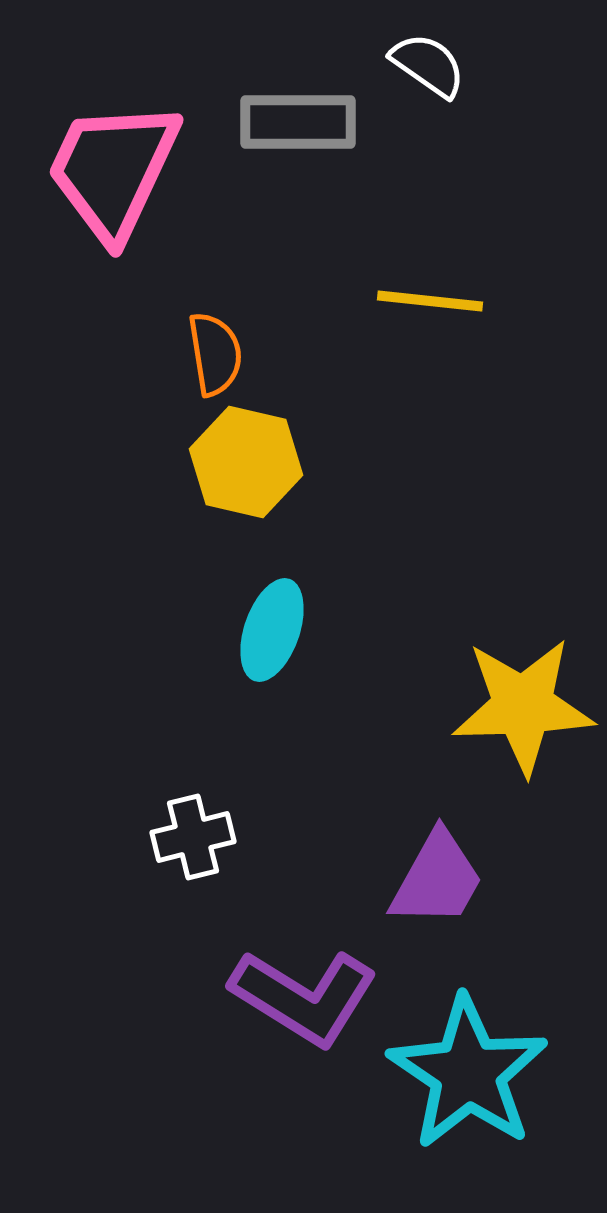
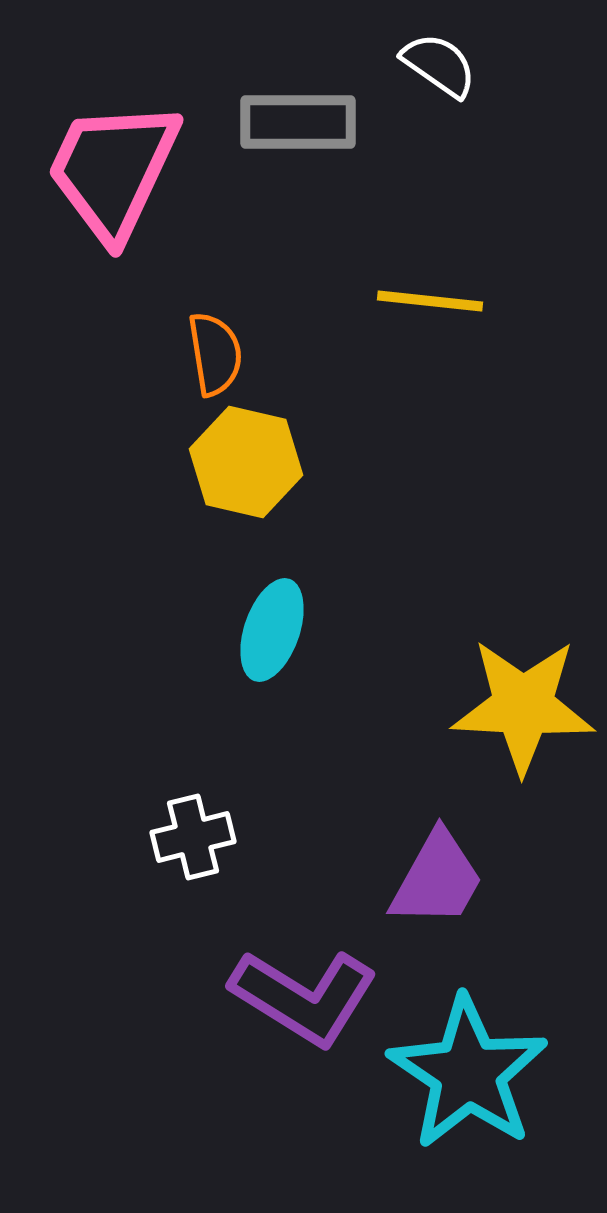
white semicircle: moved 11 px right
yellow star: rotated 5 degrees clockwise
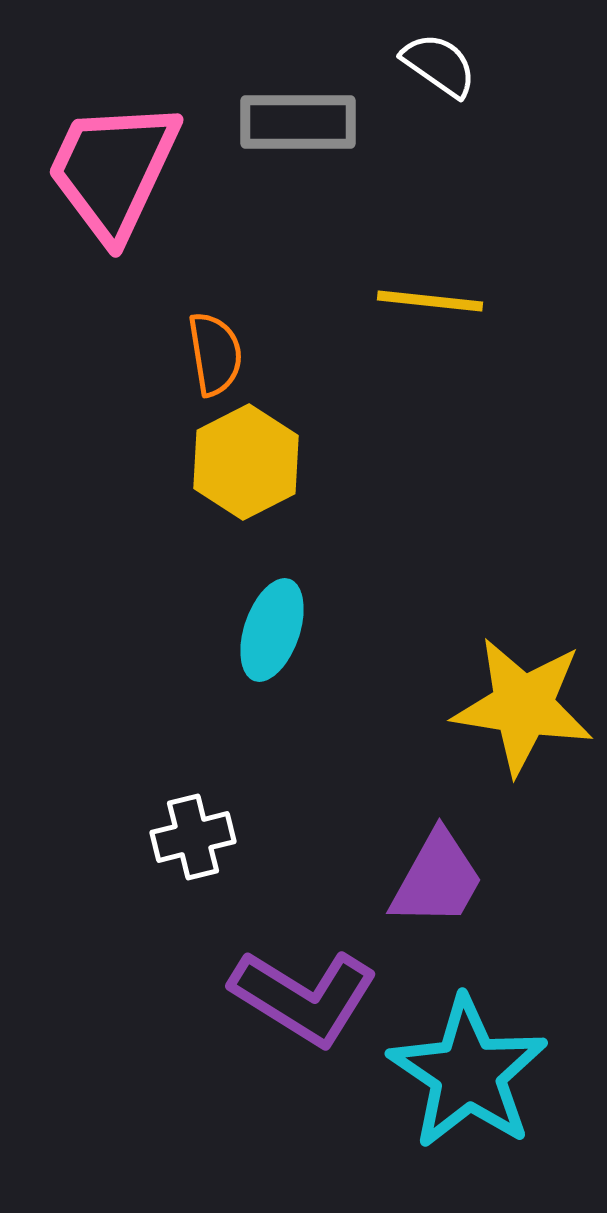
yellow hexagon: rotated 20 degrees clockwise
yellow star: rotated 6 degrees clockwise
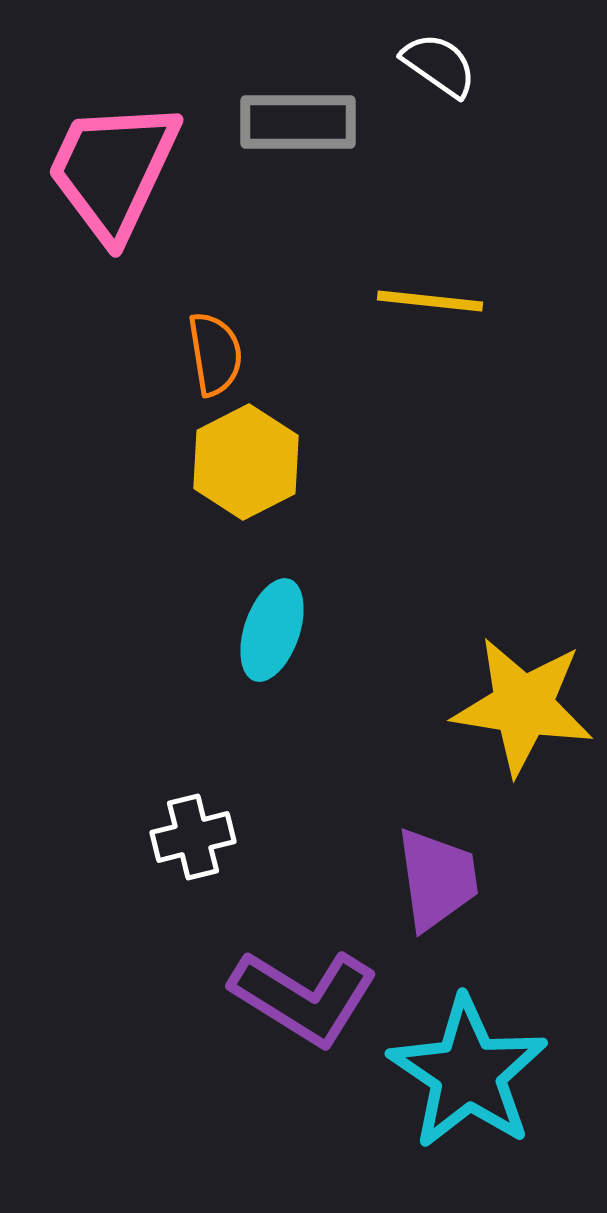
purple trapezoid: rotated 37 degrees counterclockwise
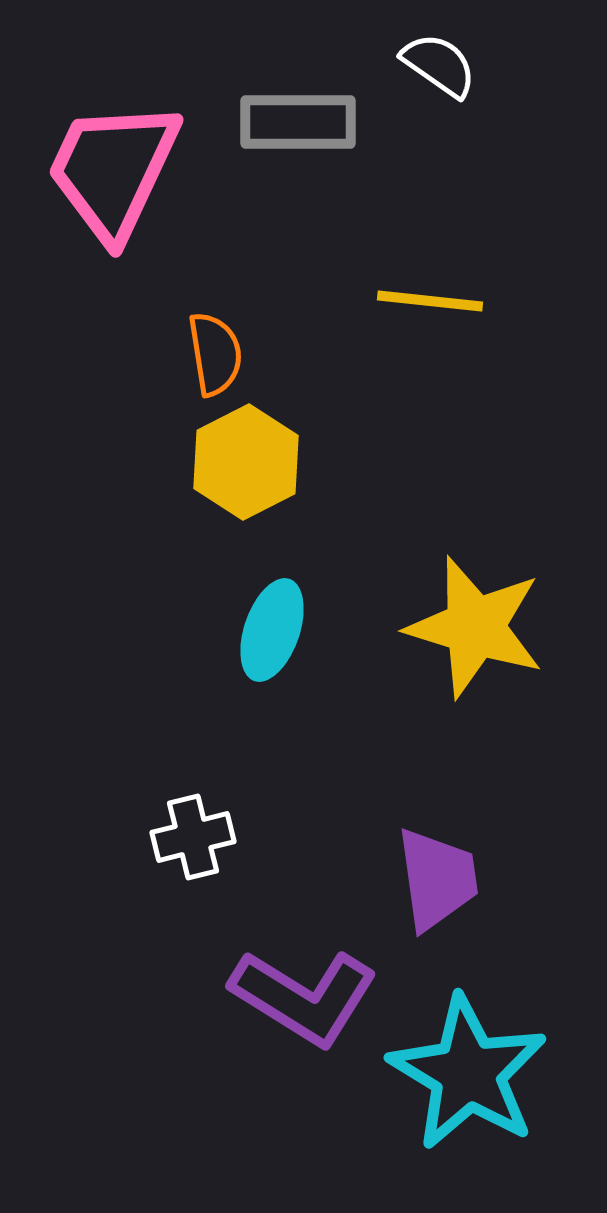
yellow star: moved 48 px left, 79 px up; rotated 8 degrees clockwise
cyan star: rotated 3 degrees counterclockwise
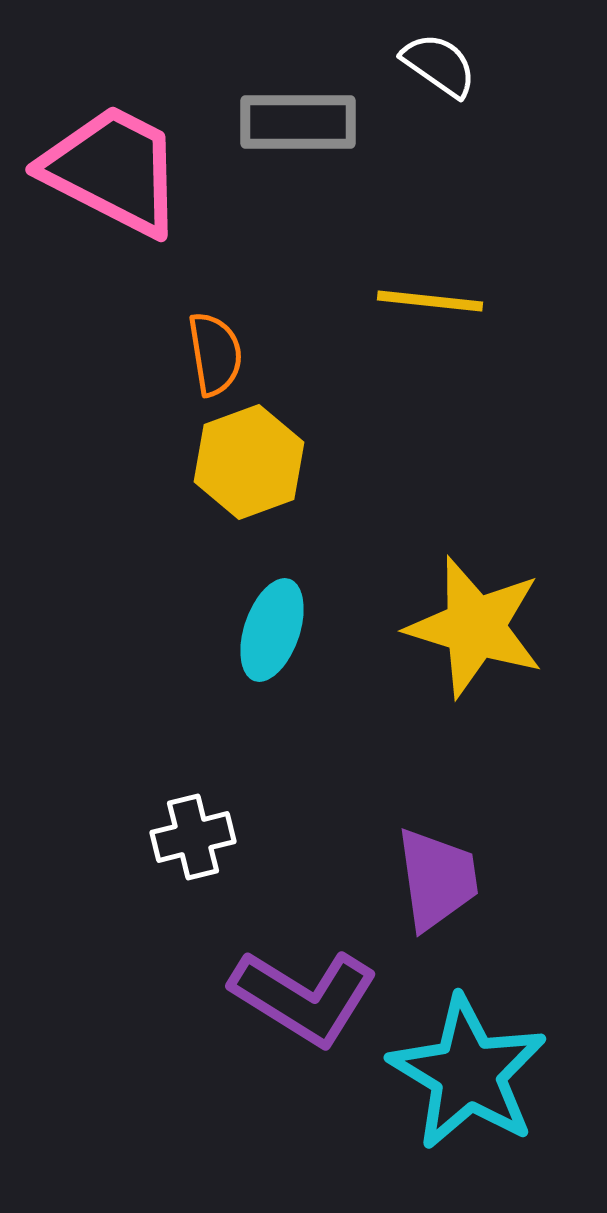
pink trapezoid: rotated 92 degrees clockwise
yellow hexagon: moved 3 px right; rotated 7 degrees clockwise
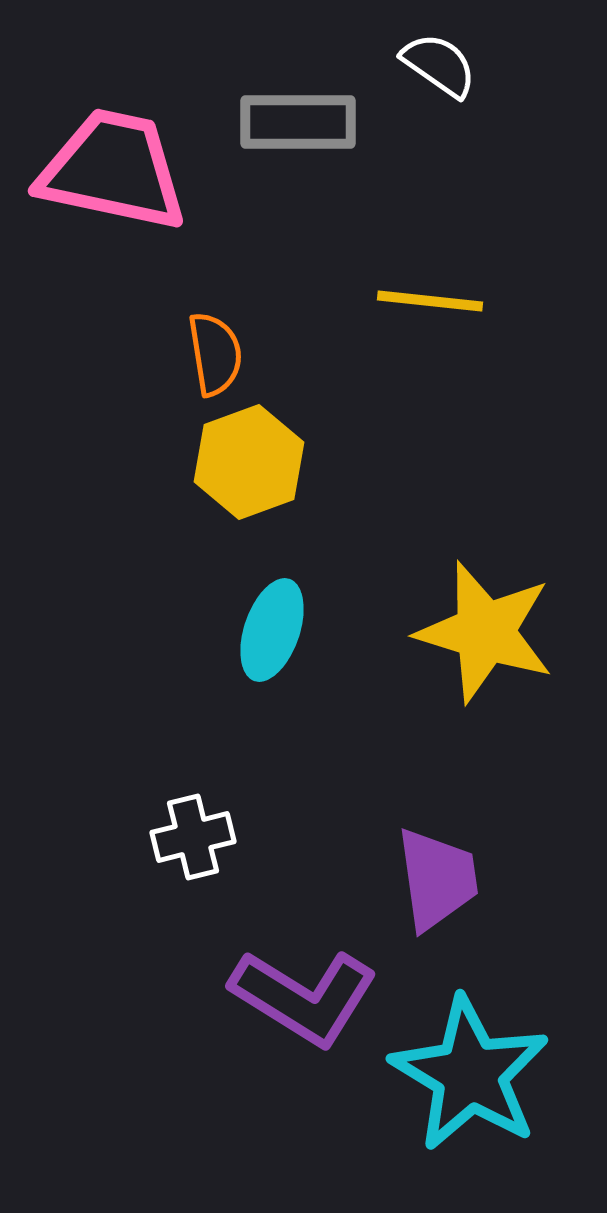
pink trapezoid: rotated 15 degrees counterclockwise
yellow star: moved 10 px right, 5 px down
cyan star: moved 2 px right, 1 px down
